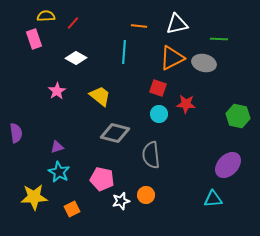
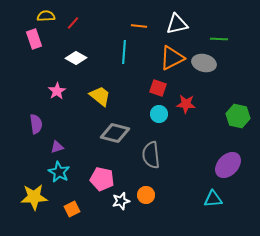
purple semicircle: moved 20 px right, 9 px up
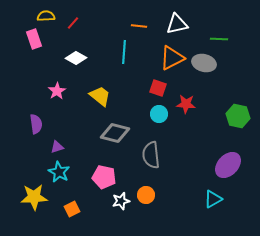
pink pentagon: moved 2 px right, 2 px up
cyan triangle: rotated 24 degrees counterclockwise
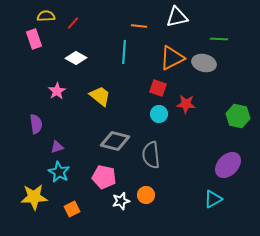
white triangle: moved 7 px up
gray diamond: moved 8 px down
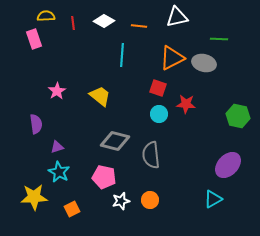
red line: rotated 48 degrees counterclockwise
cyan line: moved 2 px left, 3 px down
white diamond: moved 28 px right, 37 px up
orange circle: moved 4 px right, 5 px down
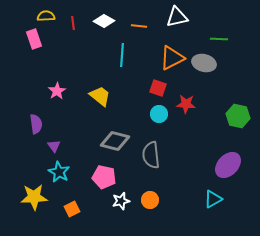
purple triangle: moved 3 px left, 1 px up; rotated 48 degrees counterclockwise
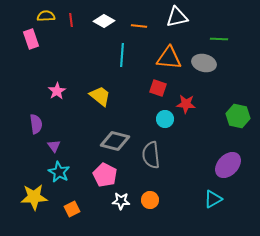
red line: moved 2 px left, 3 px up
pink rectangle: moved 3 px left
orange triangle: moved 3 px left; rotated 32 degrees clockwise
cyan circle: moved 6 px right, 5 px down
pink pentagon: moved 1 px right, 2 px up; rotated 15 degrees clockwise
white star: rotated 18 degrees clockwise
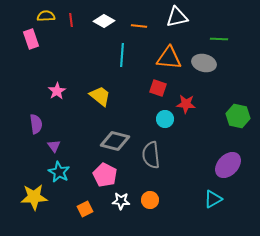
orange square: moved 13 px right
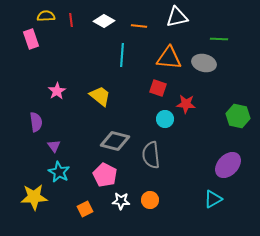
purple semicircle: moved 2 px up
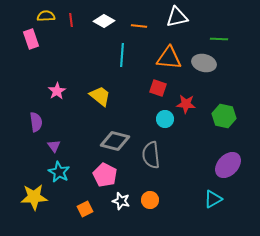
green hexagon: moved 14 px left
white star: rotated 12 degrees clockwise
